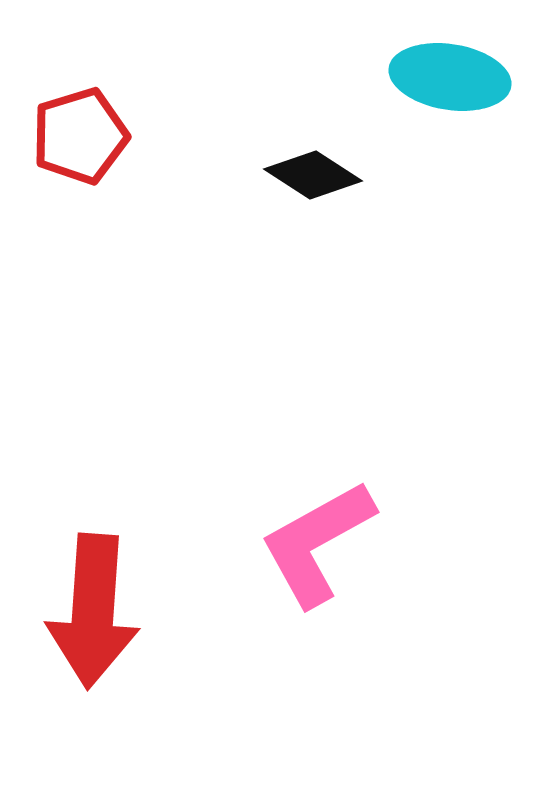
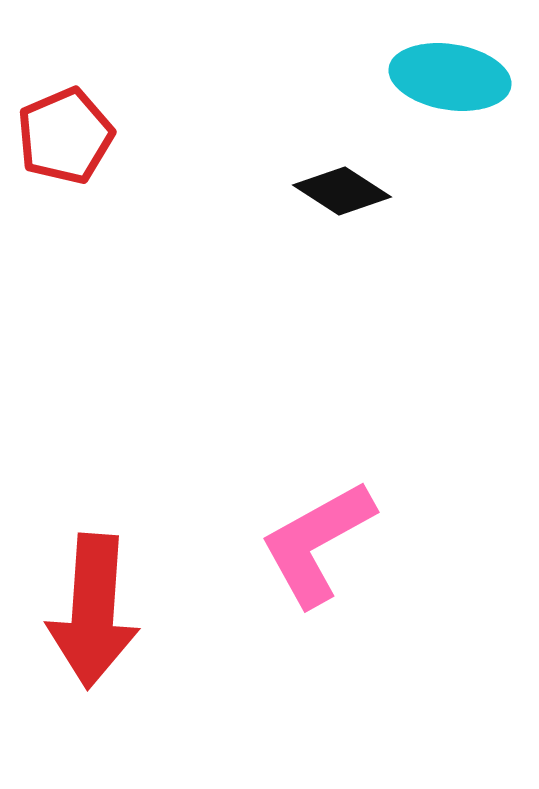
red pentagon: moved 15 px left; rotated 6 degrees counterclockwise
black diamond: moved 29 px right, 16 px down
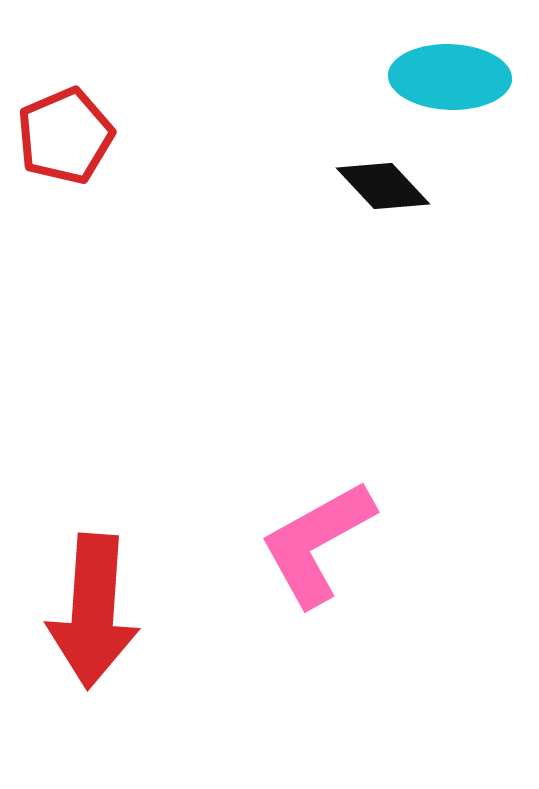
cyan ellipse: rotated 7 degrees counterclockwise
black diamond: moved 41 px right, 5 px up; rotated 14 degrees clockwise
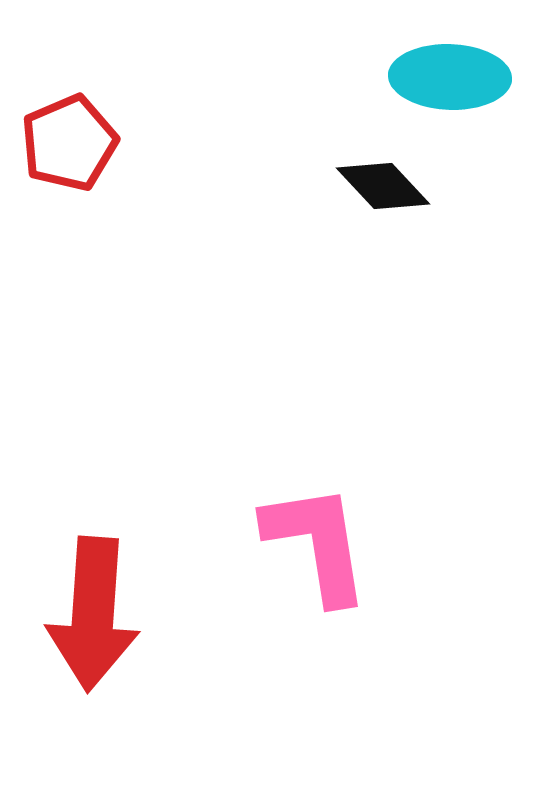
red pentagon: moved 4 px right, 7 px down
pink L-shape: rotated 110 degrees clockwise
red arrow: moved 3 px down
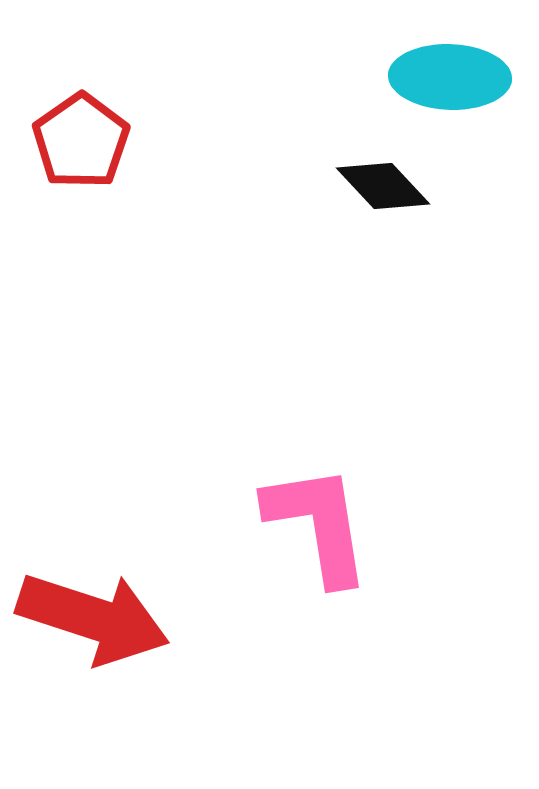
red pentagon: moved 12 px right, 2 px up; rotated 12 degrees counterclockwise
pink L-shape: moved 1 px right, 19 px up
red arrow: moved 4 px down; rotated 76 degrees counterclockwise
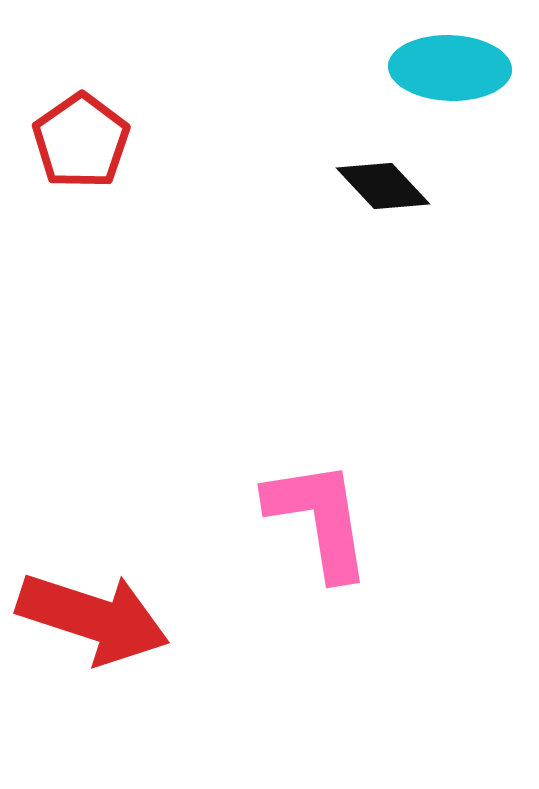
cyan ellipse: moved 9 px up
pink L-shape: moved 1 px right, 5 px up
